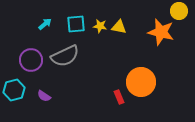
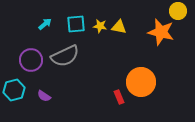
yellow circle: moved 1 px left
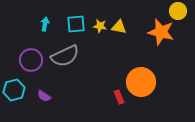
cyan arrow: rotated 40 degrees counterclockwise
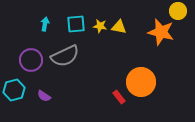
red rectangle: rotated 16 degrees counterclockwise
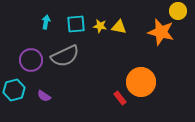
cyan arrow: moved 1 px right, 2 px up
red rectangle: moved 1 px right, 1 px down
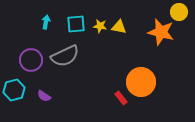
yellow circle: moved 1 px right, 1 px down
red rectangle: moved 1 px right
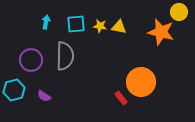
gray semicircle: rotated 64 degrees counterclockwise
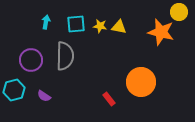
red rectangle: moved 12 px left, 1 px down
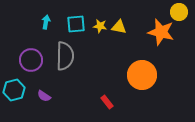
orange circle: moved 1 px right, 7 px up
red rectangle: moved 2 px left, 3 px down
